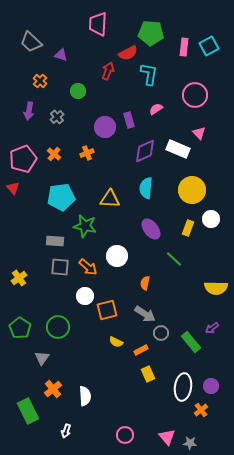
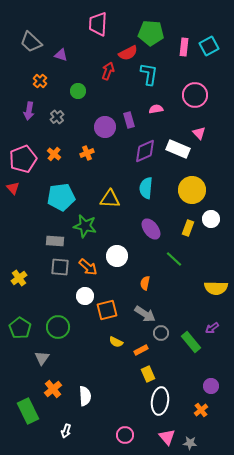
pink semicircle at (156, 109): rotated 24 degrees clockwise
white ellipse at (183, 387): moved 23 px left, 14 px down
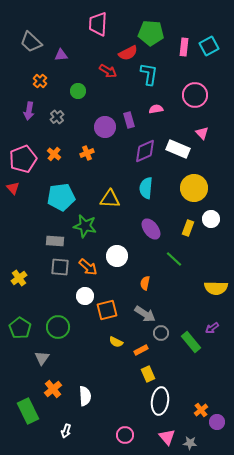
purple triangle at (61, 55): rotated 24 degrees counterclockwise
red arrow at (108, 71): rotated 102 degrees clockwise
pink triangle at (199, 133): moved 3 px right
yellow circle at (192, 190): moved 2 px right, 2 px up
purple circle at (211, 386): moved 6 px right, 36 px down
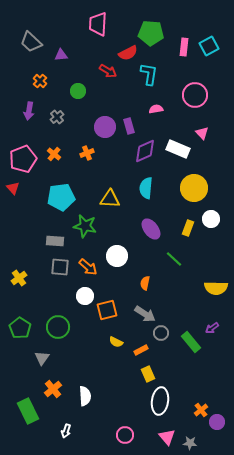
purple rectangle at (129, 120): moved 6 px down
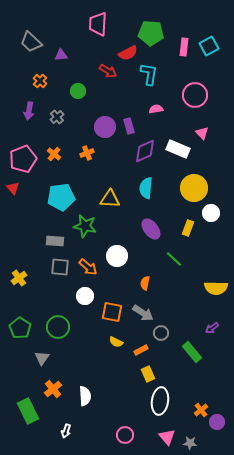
white circle at (211, 219): moved 6 px up
orange square at (107, 310): moved 5 px right, 2 px down; rotated 25 degrees clockwise
gray arrow at (145, 314): moved 2 px left, 1 px up
green rectangle at (191, 342): moved 1 px right, 10 px down
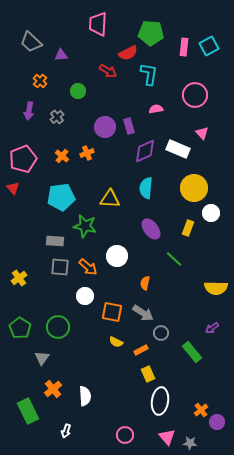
orange cross at (54, 154): moved 8 px right, 2 px down
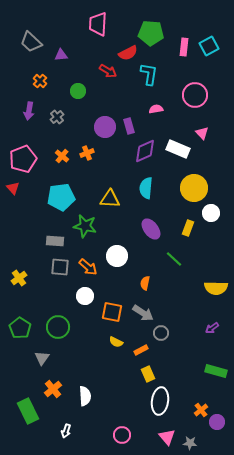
green rectangle at (192, 352): moved 24 px right, 19 px down; rotated 35 degrees counterclockwise
pink circle at (125, 435): moved 3 px left
